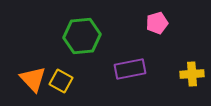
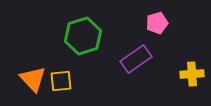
green hexagon: moved 1 px right; rotated 12 degrees counterclockwise
purple rectangle: moved 6 px right, 10 px up; rotated 24 degrees counterclockwise
yellow square: rotated 35 degrees counterclockwise
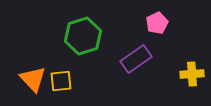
pink pentagon: rotated 10 degrees counterclockwise
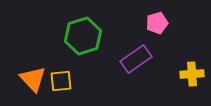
pink pentagon: rotated 10 degrees clockwise
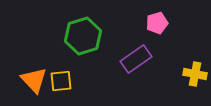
yellow cross: moved 3 px right; rotated 15 degrees clockwise
orange triangle: moved 1 px right, 1 px down
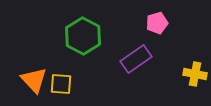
green hexagon: rotated 15 degrees counterclockwise
yellow square: moved 3 px down; rotated 10 degrees clockwise
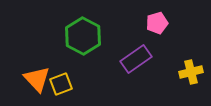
yellow cross: moved 4 px left, 2 px up; rotated 25 degrees counterclockwise
orange triangle: moved 3 px right, 1 px up
yellow square: rotated 25 degrees counterclockwise
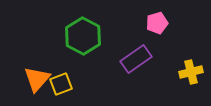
orange triangle: rotated 24 degrees clockwise
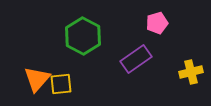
yellow square: rotated 15 degrees clockwise
